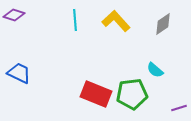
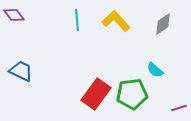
purple diamond: rotated 35 degrees clockwise
cyan line: moved 2 px right
blue trapezoid: moved 2 px right, 2 px up
red rectangle: rotated 76 degrees counterclockwise
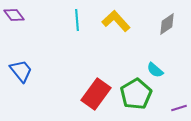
gray diamond: moved 4 px right
blue trapezoid: rotated 25 degrees clockwise
green pentagon: moved 4 px right; rotated 24 degrees counterclockwise
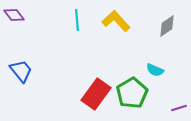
gray diamond: moved 2 px down
cyan semicircle: rotated 18 degrees counterclockwise
green pentagon: moved 4 px left, 1 px up
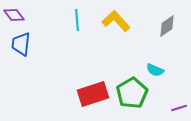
blue trapezoid: moved 27 px up; rotated 135 degrees counterclockwise
red rectangle: moved 3 px left; rotated 36 degrees clockwise
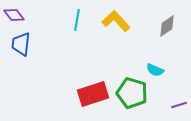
cyan line: rotated 15 degrees clockwise
green pentagon: rotated 24 degrees counterclockwise
purple line: moved 3 px up
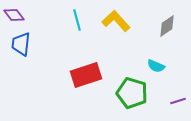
cyan line: rotated 25 degrees counterclockwise
cyan semicircle: moved 1 px right, 4 px up
red rectangle: moved 7 px left, 19 px up
purple line: moved 1 px left, 4 px up
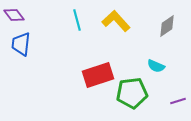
red rectangle: moved 12 px right
green pentagon: rotated 24 degrees counterclockwise
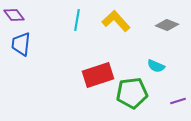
cyan line: rotated 25 degrees clockwise
gray diamond: moved 1 px up; rotated 55 degrees clockwise
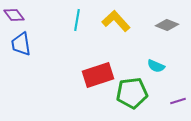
blue trapezoid: rotated 15 degrees counterclockwise
